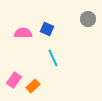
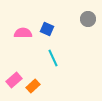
pink rectangle: rotated 14 degrees clockwise
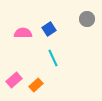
gray circle: moved 1 px left
blue square: moved 2 px right; rotated 32 degrees clockwise
orange rectangle: moved 3 px right, 1 px up
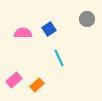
cyan line: moved 6 px right
orange rectangle: moved 1 px right
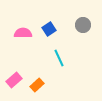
gray circle: moved 4 px left, 6 px down
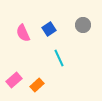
pink semicircle: rotated 114 degrees counterclockwise
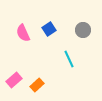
gray circle: moved 5 px down
cyan line: moved 10 px right, 1 px down
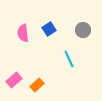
pink semicircle: rotated 18 degrees clockwise
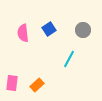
cyan line: rotated 54 degrees clockwise
pink rectangle: moved 2 px left, 3 px down; rotated 42 degrees counterclockwise
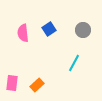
cyan line: moved 5 px right, 4 px down
